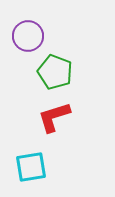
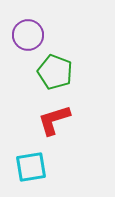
purple circle: moved 1 px up
red L-shape: moved 3 px down
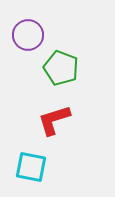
green pentagon: moved 6 px right, 4 px up
cyan square: rotated 20 degrees clockwise
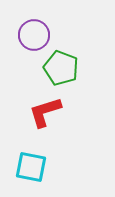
purple circle: moved 6 px right
red L-shape: moved 9 px left, 8 px up
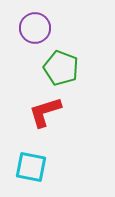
purple circle: moved 1 px right, 7 px up
